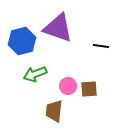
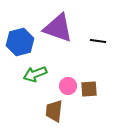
blue hexagon: moved 2 px left, 1 px down
black line: moved 3 px left, 5 px up
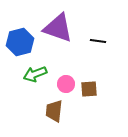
pink circle: moved 2 px left, 2 px up
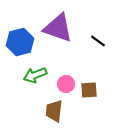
black line: rotated 28 degrees clockwise
green arrow: moved 1 px down
brown square: moved 1 px down
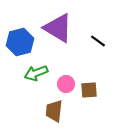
purple triangle: rotated 12 degrees clockwise
green arrow: moved 1 px right, 2 px up
